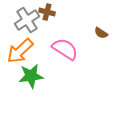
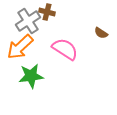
gray cross: moved 1 px right, 1 px down
orange arrow: moved 4 px up
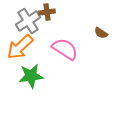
brown cross: rotated 21 degrees counterclockwise
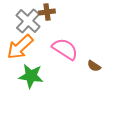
gray cross: rotated 15 degrees counterclockwise
brown semicircle: moved 7 px left, 33 px down
green star: rotated 15 degrees clockwise
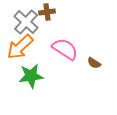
gray cross: moved 2 px left, 1 px down
brown semicircle: moved 3 px up
green star: rotated 15 degrees counterclockwise
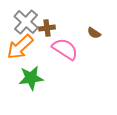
brown cross: moved 16 px down
brown semicircle: moved 30 px up
green star: moved 2 px down
